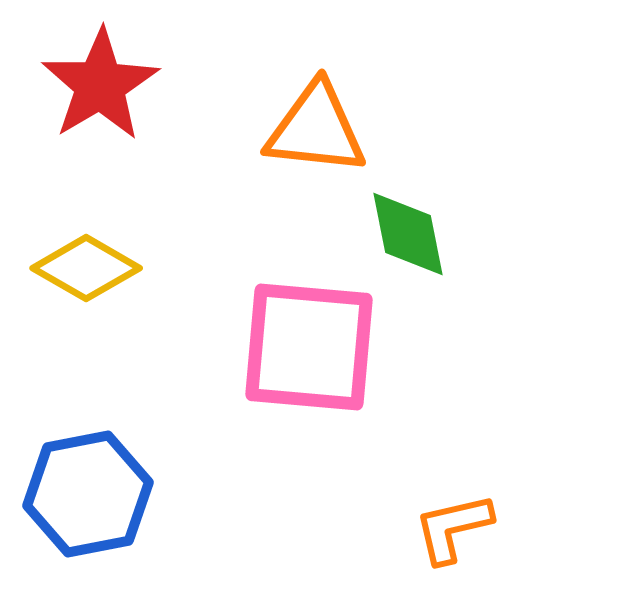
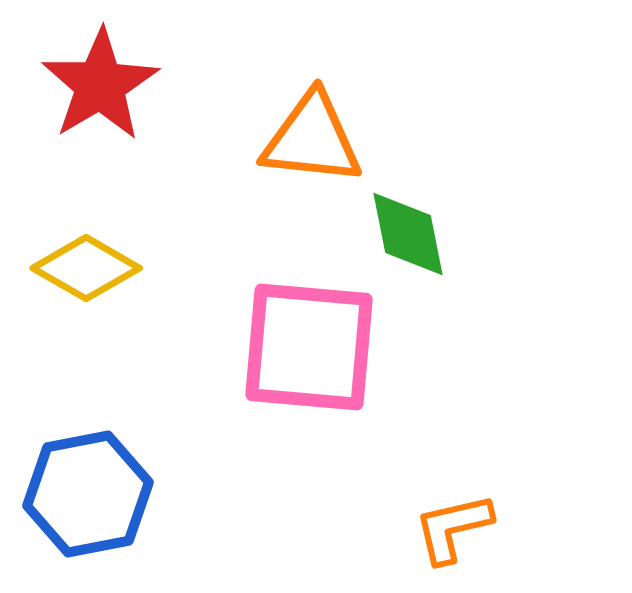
orange triangle: moved 4 px left, 10 px down
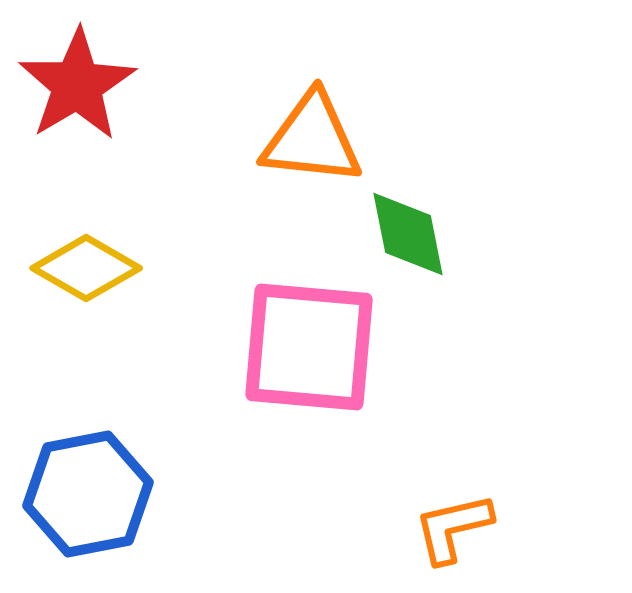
red star: moved 23 px left
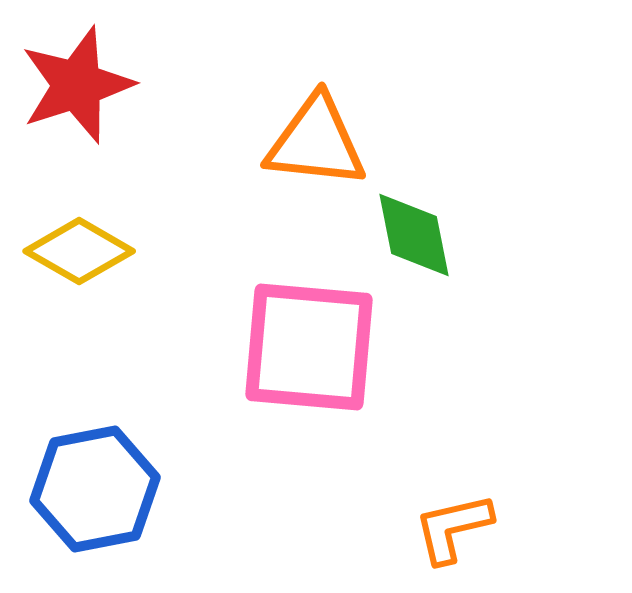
red star: rotated 13 degrees clockwise
orange triangle: moved 4 px right, 3 px down
green diamond: moved 6 px right, 1 px down
yellow diamond: moved 7 px left, 17 px up
blue hexagon: moved 7 px right, 5 px up
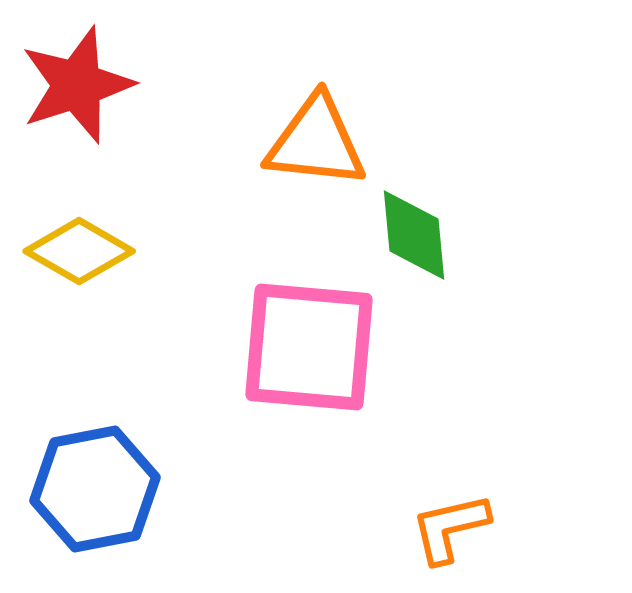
green diamond: rotated 6 degrees clockwise
orange L-shape: moved 3 px left
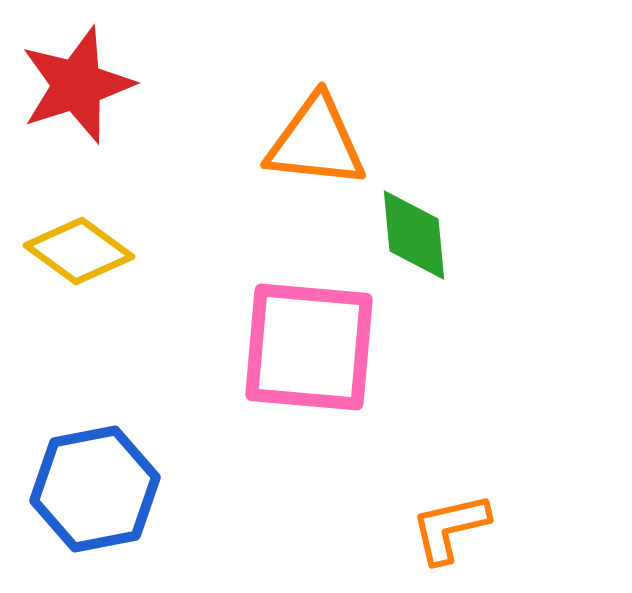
yellow diamond: rotated 6 degrees clockwise
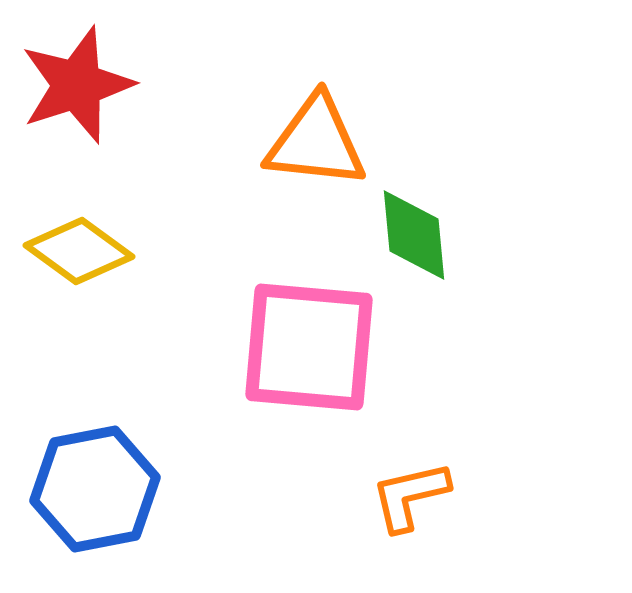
orange L-shape: moved 40 px left, 32 px up
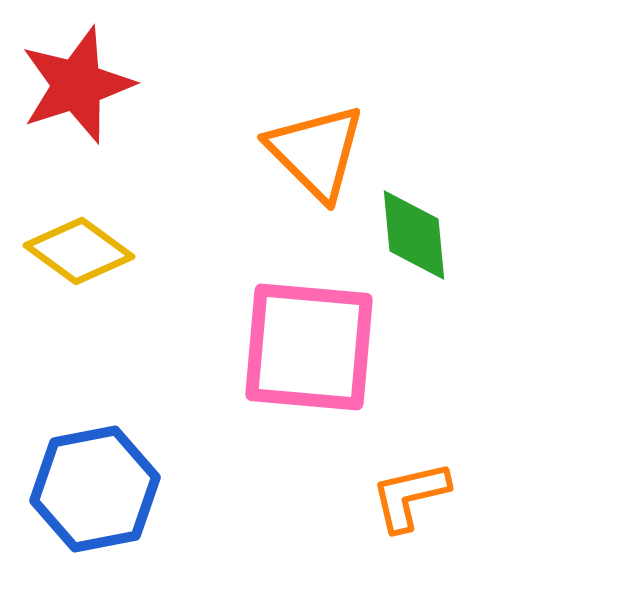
orange triangle: moved 10 px down; rotated 39 degrees clockwise
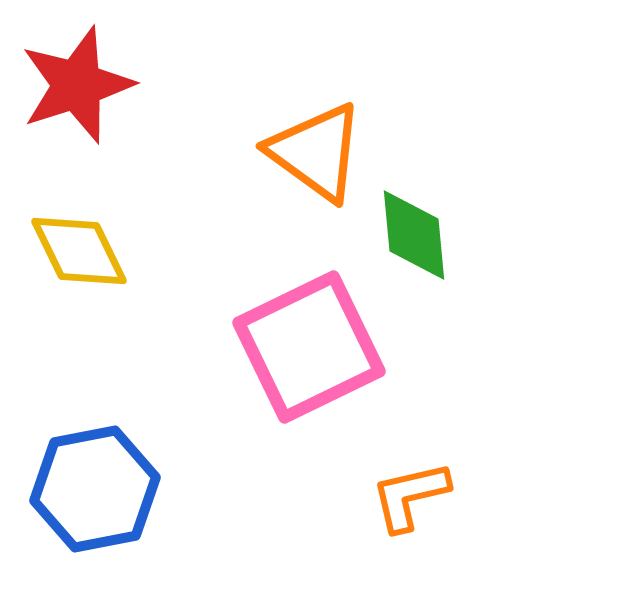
orange triangle: rotated 9 degrees counterclockwise
yellow diamond: rotated 28 degrees clockwise
pink square: rotated 31 degrees counterclockwise
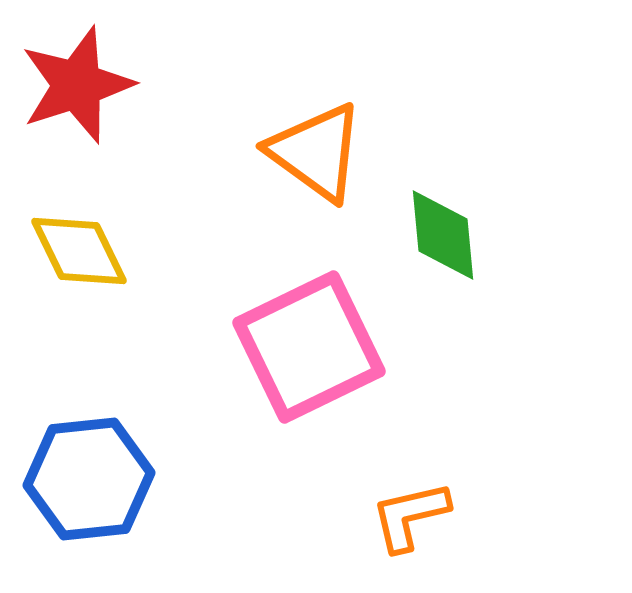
green diamond: moved 29 px right
blue hexagon: moved 6 px left, 10 px up; rotated 5 degrees clockwise
orange L-shape: moved 20 px down
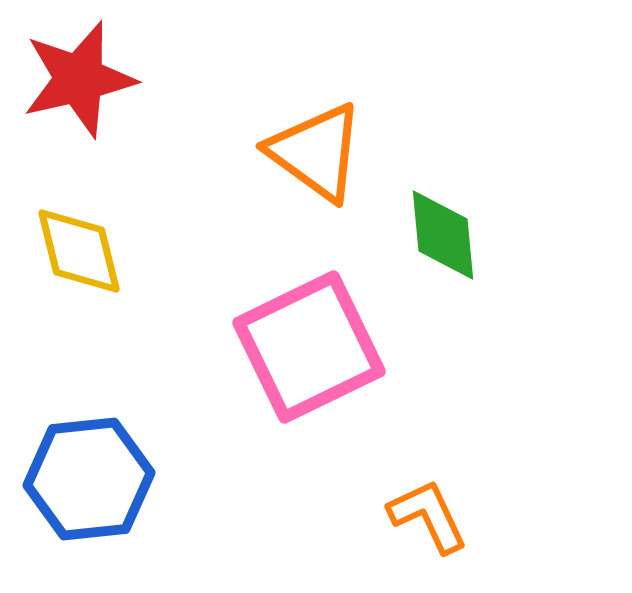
red star: moved 2 px right, 6 px up; rotated 5 degrees clockwise
yellow diamond: rotated 12 degrees clockwise
orange L-shape: moved 18 px right; rotated 78 degrees clockwise
